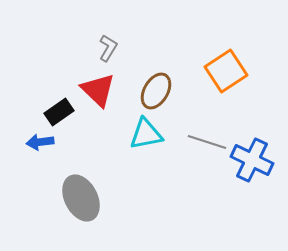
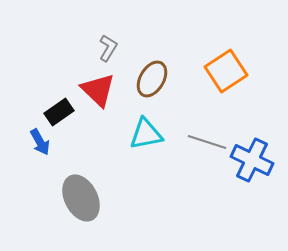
brown ellipse: moved 4 px left, 12 px up
blue arrow: rotated 112 degrees counterclockwise
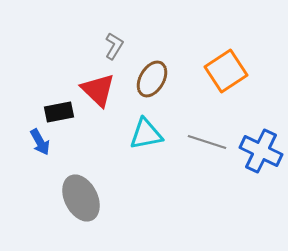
gray L-shape: moved 6 px right, 2 px up
black rectangle: rotated 24 degrees clockwise
blue cross: moved 9 px right, 9 px up
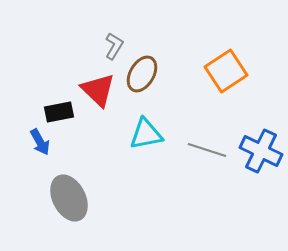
brown ellipse: moved 10 px left, 5 px up
gray line: moved 8 px down
gray ellipse: moved 12 px left
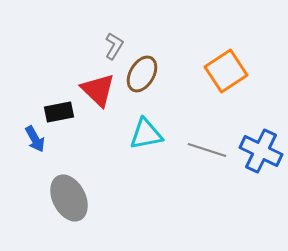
blue arrow: moved 5 px left, 3 px up
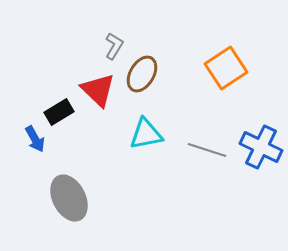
orange square: moved 3 px up
black rectangle: rotated 20 degrees counterclockwise
blue cross: moved 4 px up
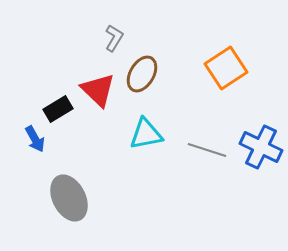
gray L-shape: moved 8 px up
black rectangle: moved 1 px left, 3 px up
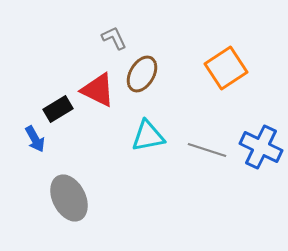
gray L-shape: rotated 56 degrees counterclockwise
red triangle: rotated 18 degrees counterclockwise
cyan triangle: moved 2 px right, 2 px down
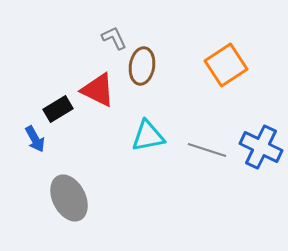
orange square: moved 3 px up
brown ellipse: moved 8 px up; rotated 21 degrees counterclockwise
